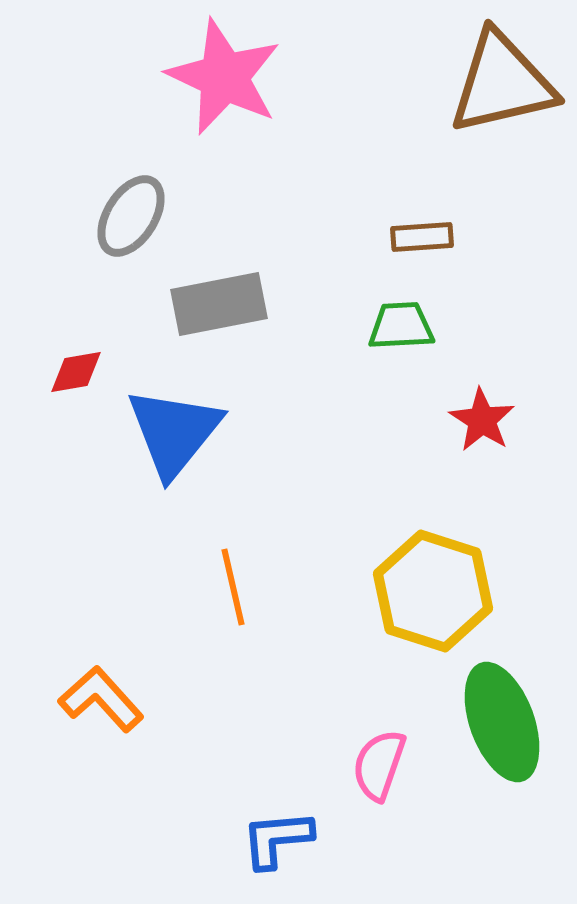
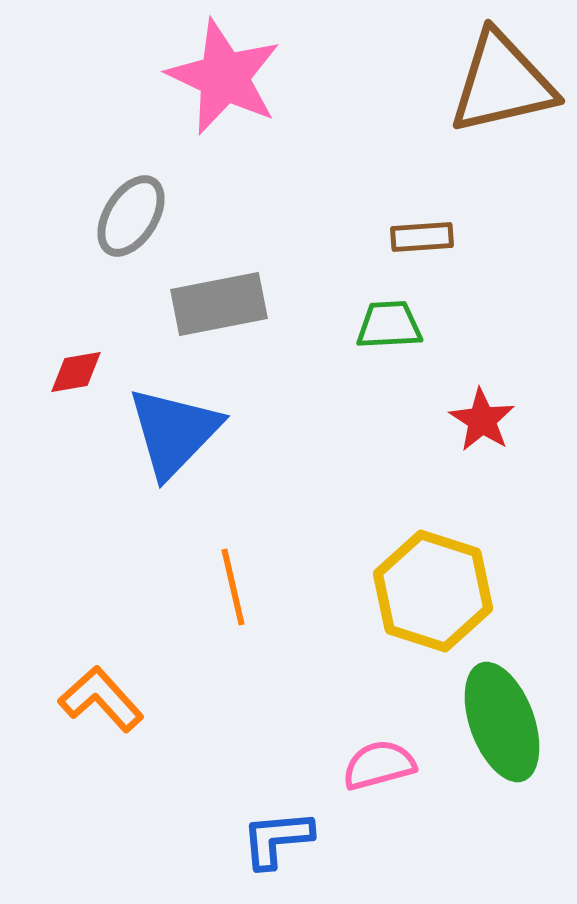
green trapezoid: moved 12 px left, 1 px up
blue triangle: rotated 5 degrees clockwise
pink semicircle: rotated 56 degrees clockwise
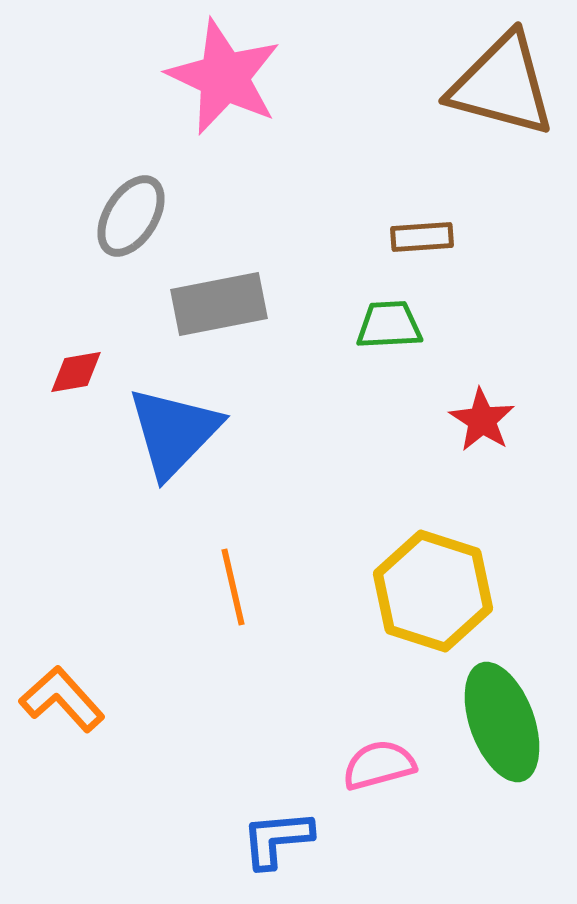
brown triangle: moved 2 px down; rotated 28 degrees clockwise
orange L-shape: moved 39 px left
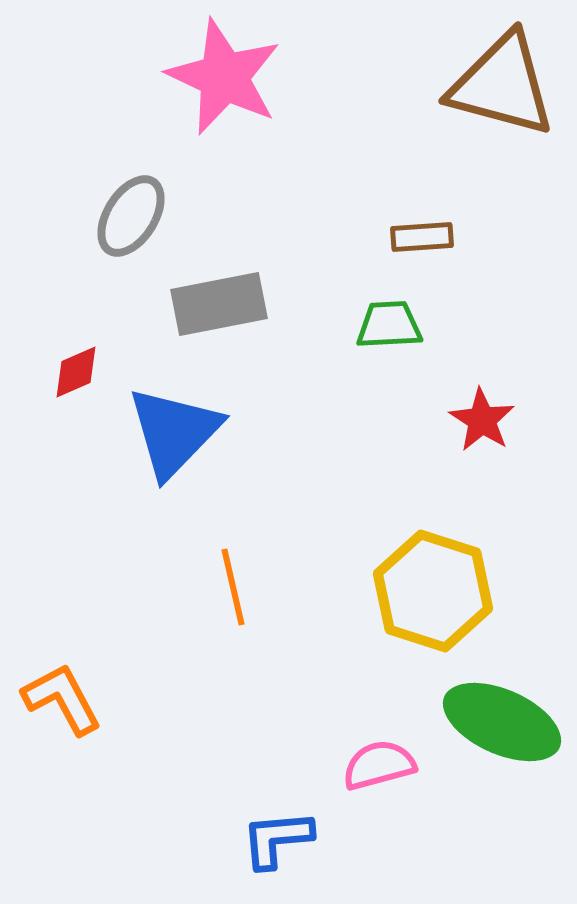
red diamond: rotated 14 degrees counterclockwise
orange L-shape: rotated 14 degrees clockwise
green ellipse: rotated 46 degrees counterclockwise
